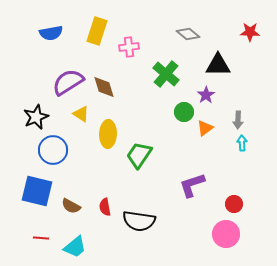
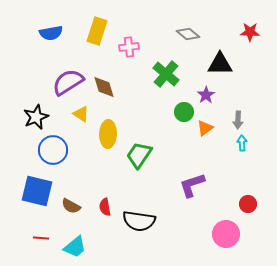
black triangle: moved 2 px right, 1 px up
red circle: moved 14 px right
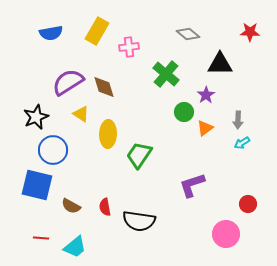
yellow rectangle: rotated 12 degrees clockwise
cyan arrow: rotated 119 degrees counterclockwise
blue square: moved 6 px up
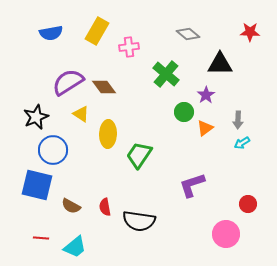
brown diamond: rotated 20 degrees counterclockwise
